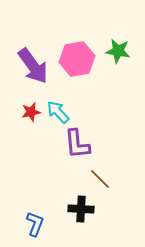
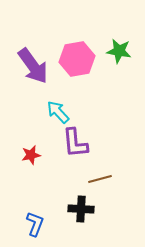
green star: moved 1 px right
red star: moved 43 px down
purple L-shape: moved 2 px left, 1 px up
brown line: rotated 60 degrees counterclockwise
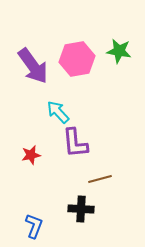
blue L-shape: moved 1 px left, 2 px down
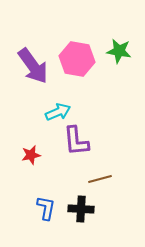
pink hexagon: rotated 20 degrees clockwise
cyan arrow: rotated 110 degrees clockwise
purple L-shape: moved 1 px right, 2 px up
blue L-shape: moved 12 px right, 18 px up; rotated 10 degrees counterclockwise
